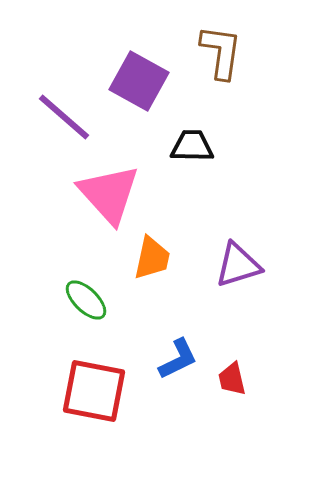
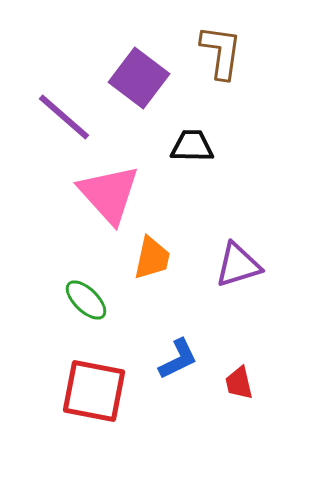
purple square: moved 3 px up; rotated 8 degrees clockwise
red trapezoid: moved 7 px right, 4 px down
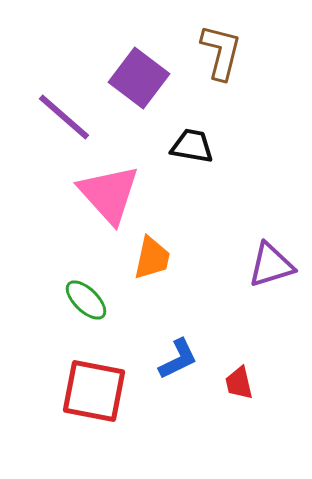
brown L-shape: rotated 6 degrees clockwise
black trapezoid: rotated 9 degrees clockwise
purple triangle: moved 33 px right
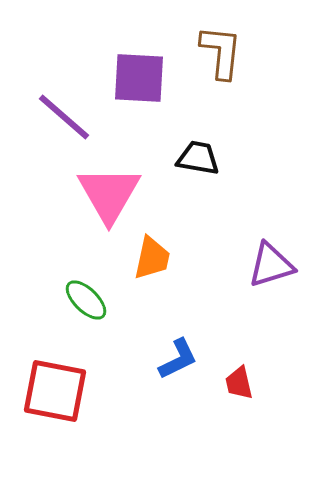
brown L-shape: rotated 8 degrees counterclockwise
purple square: rotated 34 degrees counterclockwise
black trapezoid: moved 6 px right, 12 px down
pink triangle: rotated 12 degrees clockwise
red square: moved 39 px left
